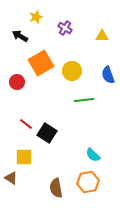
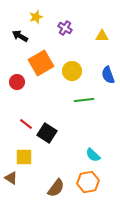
brown semicircle: rotated 132 degrees counterclockwise
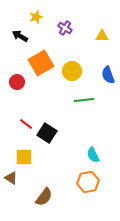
cyan semicircle: rotated 21 degrees clockwise
brown semicircle: moved 12 px left, 9 px down
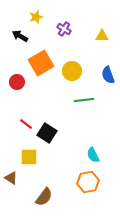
purple cross: moved 1 px left, 1 px down
yellow square: moved 5 px right
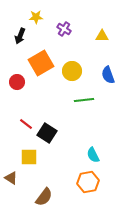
yellow star: rotated 16 degrees clockwise
black arrow: rotated 98 degrees counterclockwise
